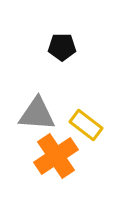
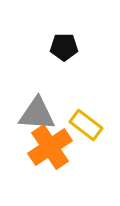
black pentagon: moved 2 px right
orange cross: moved 6 px left, 9 px up
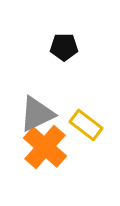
gray triangle: rotated 30 degrees counterclockwise
orange cross: moved 5 px left; rotated 15 degrees counterclockwise
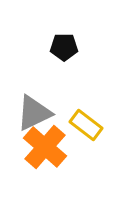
gray triangle: moved 3 px left, 1 px up
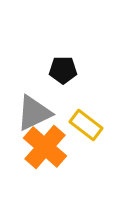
black pentagon: moved 1 px left, 23 px down
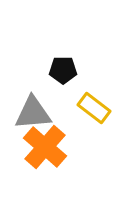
gray triangle: moved 1 px left; rotated 21 degrees clockwise
yellow rectangle: moved 8 px right, 17 px up
